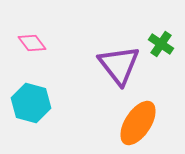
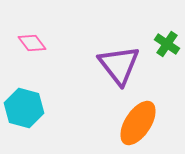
green cross: moved 6 px right
cyan hexagon: moved 7 px left, 5 px down
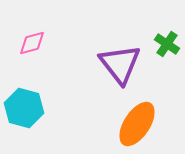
pink diamond: rotated 68 degrees counterclockwise
purple triangle: moved 1 px right, 1 px up
orange ellipse: moved 1 px left, 1 px down
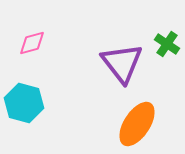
purple triangle: moved 2 px right, 1 px up
cyan hexagon: moved 5 px up
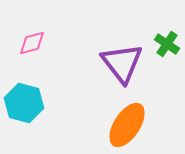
orange ellipse: moved 10 px left, 1 px down
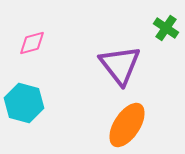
green cross: moved 1 px left, 16 px up
purple triangle: moved 2 px left, 2 px down
